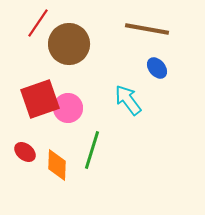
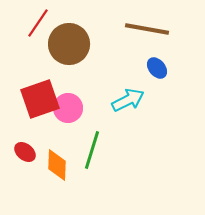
cyan arrow: rotated 100 degrees clockwise
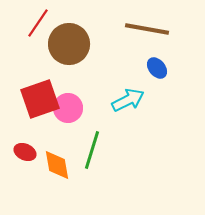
red ellipse: rotated 15 degrees counterclockwise
orange diamond: rotated 12 degrees counterclockwise
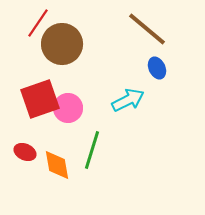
brown line: rotated 30 degrees clockwise
brown circle: moved 7 px left
blue ellipse: rotated 15 degrees clockwise
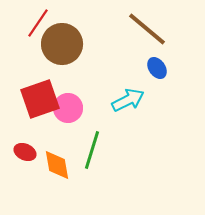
blue ellipse: rotated 10 degrees counterclockwise
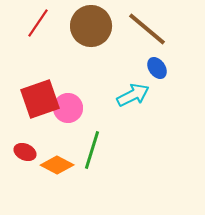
brown circle: moved 29 px right, 18 px up
cyan arrow: moved 5 px right, 5 px up
orange diamond: rotated 52 degrees counterclockwise
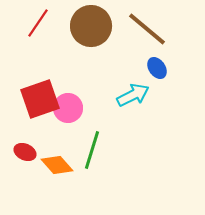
orange diamond: rotated 20 degrees clockwise
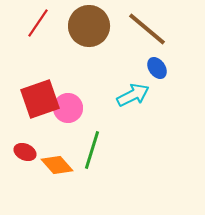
brown circle: moved 2 px left
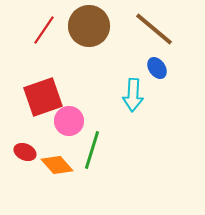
red line: moved 6 px right, 7 px down
brown line: moved 7 px right
cyan arrow: rotated 120 degrees clockwise
red square: moved 3 px right, 2 px up
pink circle: moved 1 px right, 13 px down
